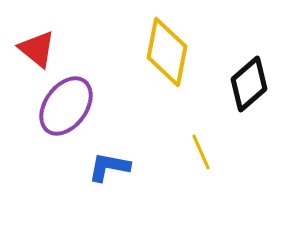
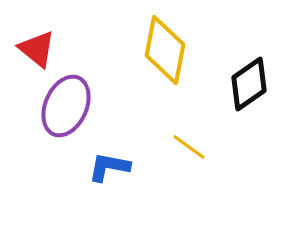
yellow diamond: moved 2 px left, 2 px up
black diamond: rotated 6 degrees clockwise
purple ellipse: rotated 12 degrees counterclockwise
yellow line: moved 12 px left, 5 px up; rotated 30 degrees counterclockwise
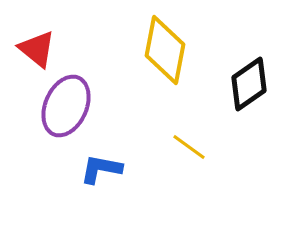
blue L-shape: moved 8 px left, 2 px down
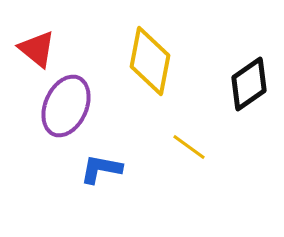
yellow diamond: moved 15 px left, 11 px down
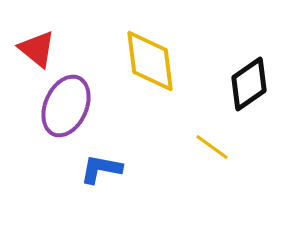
yellow diamond: rotated 18 degrees counterclockwise
yellow line: moved 23 px right
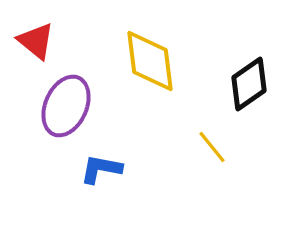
red triangle: moved 1 px left, 8 px up
yellow line: rotated 15 degrees clockwise
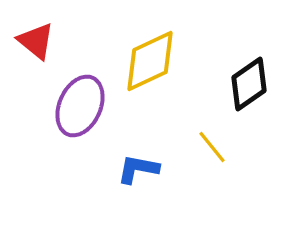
yellow diamond: rotated 72 degrees clockwise
purple ellipse: moved 14 px right
blue L-shape: moved 37 px right
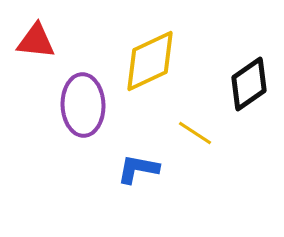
red triangle: rotated 33 degrees counterclockwise
purple ellipse: moved 3 px right, 1 px up; rotated 26 degrees counterclockwise
yellow line: moved 17 px left, 14 px up; rotated 18 degrees counterclockwise
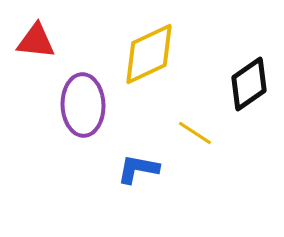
yellow diamond: moved 1 px left, 7 px up
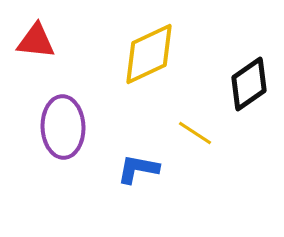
purple ellipse: moved 20 px left, 22 px down
